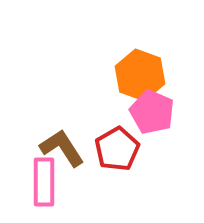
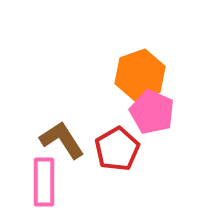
orange hexagon: rotated 21 degrees clockwise
brown L-shape: moved 8 px up
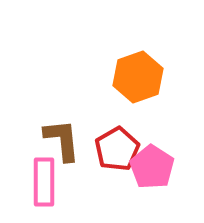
orange hexagon: moved 2 px left, 2 px down
pink pentagon: moved 55 px down; rotated 9 degrees clockwise
brown L-shape: rotated 27 degrees clockwise
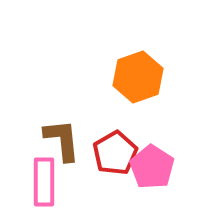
red pentagon: moved 2 px left, 4 px down
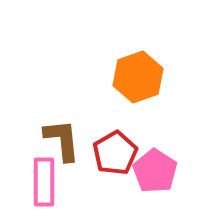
pink pentagon: moved 3 px right, 4 px down
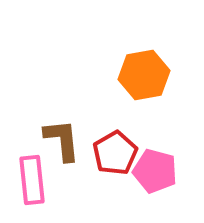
orange hexagon: moved 6 px right, 2 px up; rotated 9 degrees clockwise
pink pentagon: rotated 18 degrees counterclockwise
pink rectangle: moved 12 px left, 2 px up; rotated 6 degrees counterclockwise
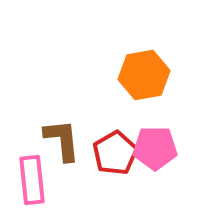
pink pentagon: moved 23 px up; rotated 15 degrees counterclockwise
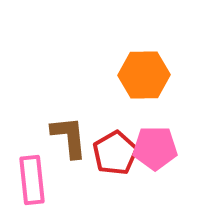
orange hexagon: rotated 9 degrees clockwise
brown L-shape: moved 7 px right, 3 px up
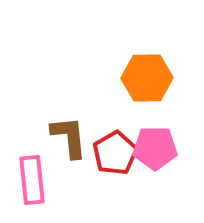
orange hexagon: moved 3 px right, 3 px down
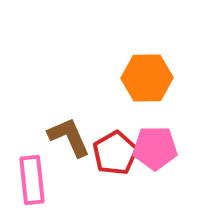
brown L-shape: rotated 18 degrees counterclockwise
